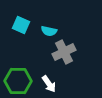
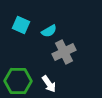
cyan semicircle: rotated 42 degrees counterclockwise
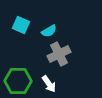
gray cross: moved 5 px left, 2 px down
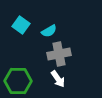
cyan square: rotated 12 degrees clockwise
gray cross: rotated 15 degrees clockwise
white arrow: moved 9 px right, 5 px up
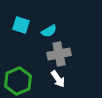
cyan square: rotated 18 degrees counterclockwise
green hexagon: rotated 24 degrees counterclockwise
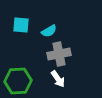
cyan square: rotated 12 degrees counterclockwise
green hexagon: rotated 20 degrees clockwise
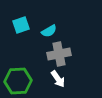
cyan square: rotated 24 degrees counterclockwise
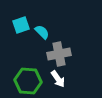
cyan semicircle: moved 7 px left, 1 px down; rotated 105 degrees counterclockwise
green hexagon: moved 10 px right; rotated 8 degrees clockwise
